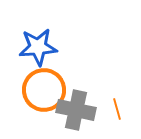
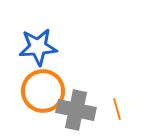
orange circle: moved 1 px left, 1 px down
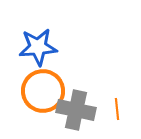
orange line: rotated 10 degrees clockwise
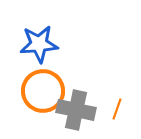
blue star: moved 1 px right, 3 px up
orange line: rotated 25 degrees clockwise
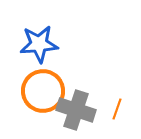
gray cross: rotated 6 degrees clockwise
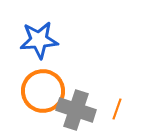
blue star: moved 4 px up
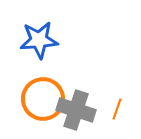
orange circle: moved 8 px down
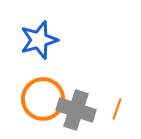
blue star: rotated 12 degrees counterclockwise
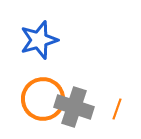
gray cross: moved 2 px left, 3 px up
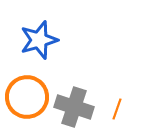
orange circle: moved 16 px left, 2 px up
